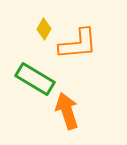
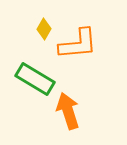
orange arrow: moved 1 px right
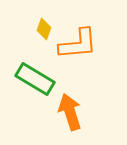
yellow diamond: rotated 10 degrees counterclockwise
orange arrow: moved 2 px right, 1 px down
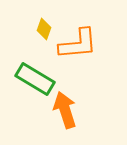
orange arrow: moved 5 px left, 2 px up
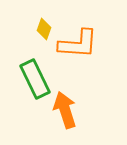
orange L-shape: rotated 9 degrees clockwise
green rectangle: rotated 33 degrees clockwise
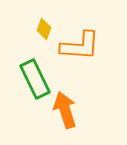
orange L-shape: moved 2 px right, 2 px down
